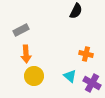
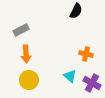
yellow circle: moved 5 px left, 4 px down
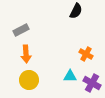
orange cross: rotated 16 degrees clockwise
cyan triangle: rotated 40 degrees counterclockwise
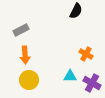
orange arrow: moved 1 px left, 1 px down
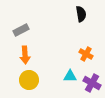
black semicircle: moved 5 px right, 3 px down; rotated 35 degrees counterclockwise
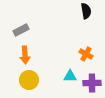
black semicircle: moved 5 px right, 3 px up
purple cross: rotated 30 degrees counterclockwise
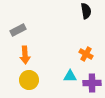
gray rectangle: moved 3 px left
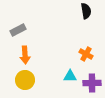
yellow circle: moved 4 px left
